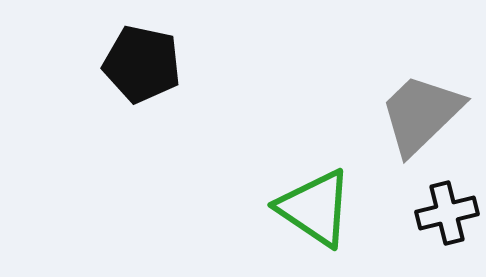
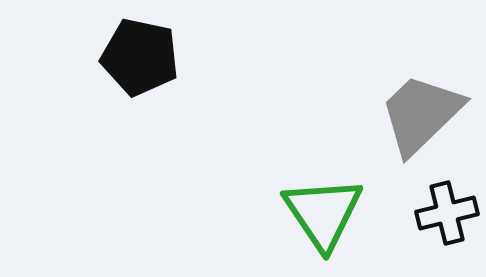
black pentagon: moved 2 px left, 7 px up
green triangle: moved 8 px right, 5 px down; rotated 22 degrees clockwise
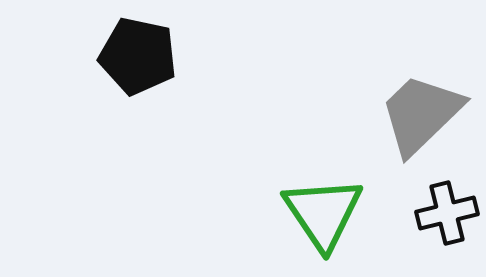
black pentagon: moved 2 px left, 1 px up
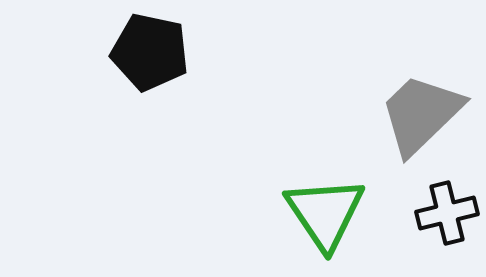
black pentagon: moved 12 px right, 4 px up
green triangle: moved 2 px right
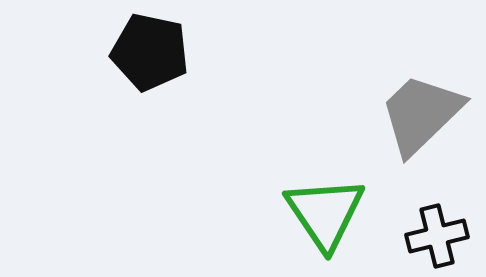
black cross: moved 10 px left, 23 px down
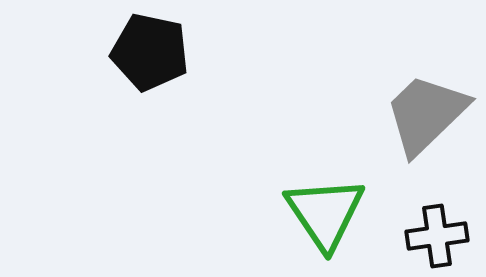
gray trapezoid: moved 5 px right
black cross: rotated 6 degrees clockwise
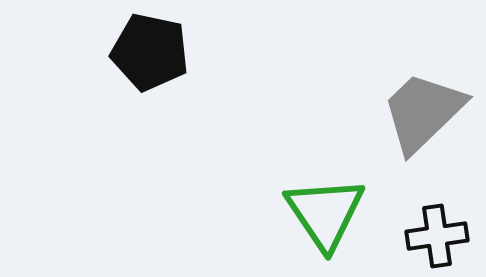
gray trapezoid: moved 3 px left, 2 px up
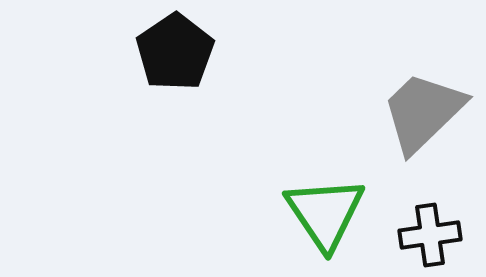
black pentagon: moved 25 px right; rotated 26 degrees clockwise
black cross: moved 7 px left, 1 px up
